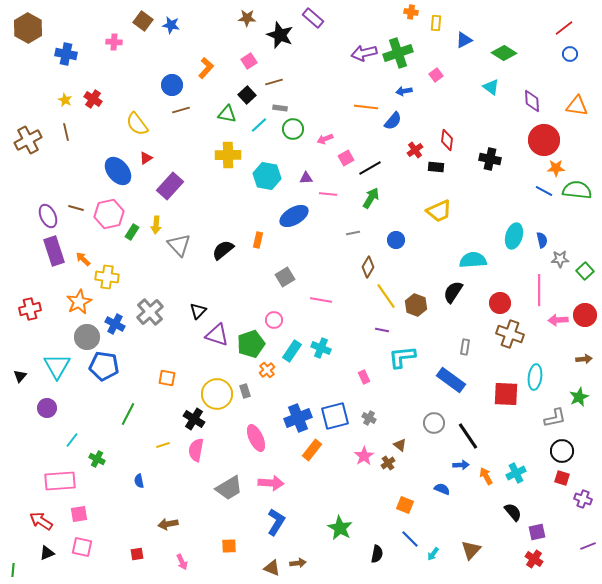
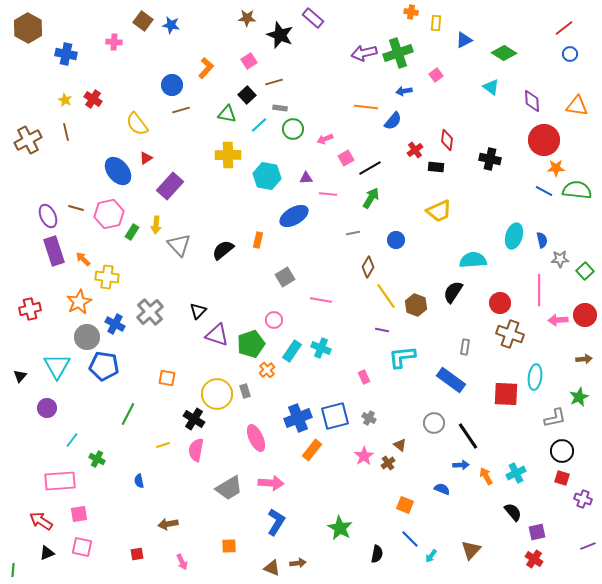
cyan arrow at (433, 554): moved 2 px left, 2 px down
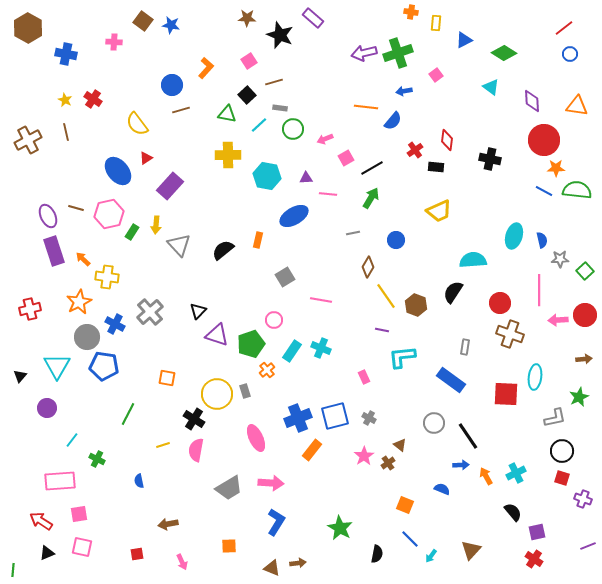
black line at (370, 168): moved 2 px right
